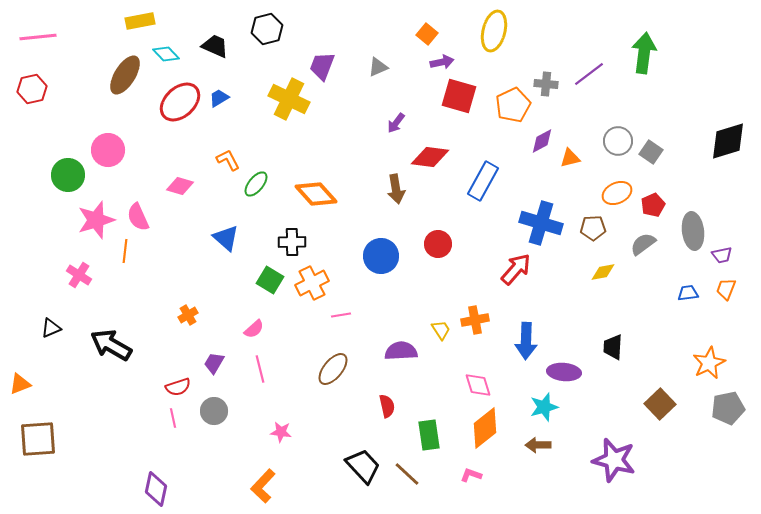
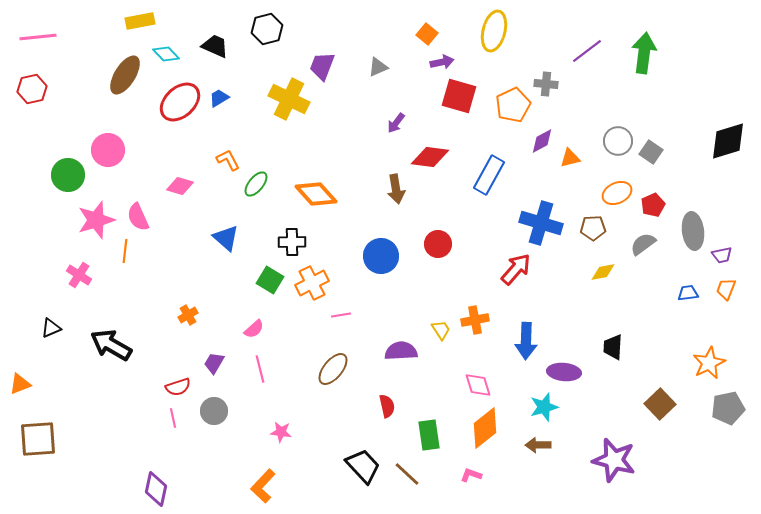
purple line at (589, 74): moved 2 px left, 23 px up
blue rectangle at (483, 181): moved 6 px right, 6 px up
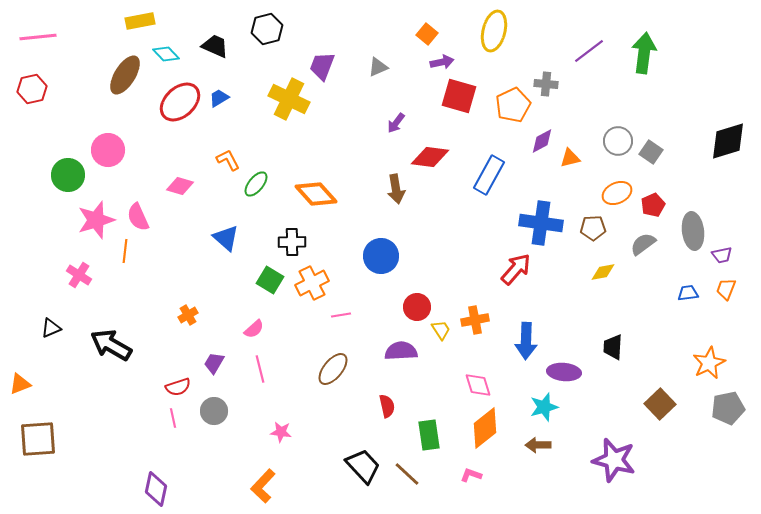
purple line at (587, 51): moved 2 px right
blue cross at (541, 223): rotated 9 degrees counterclockwise
red circle at (438, 244): moved 21 px left, 63 px down
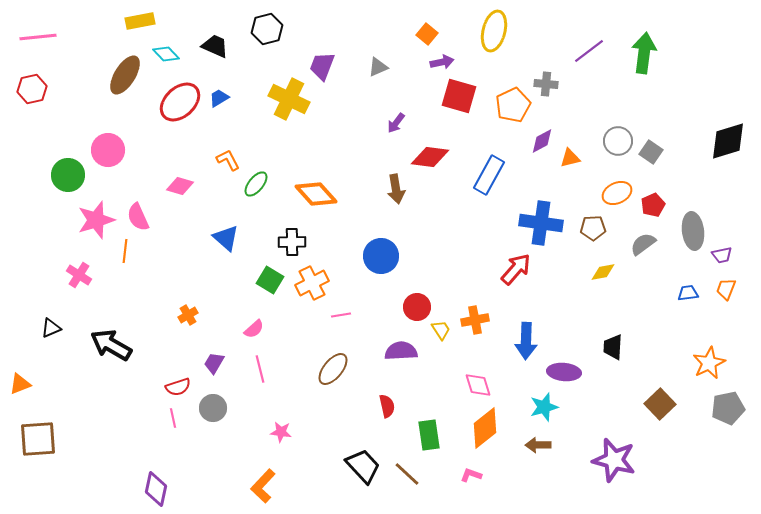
gray circle at (214, 411): moved 1 px left, 3 px up
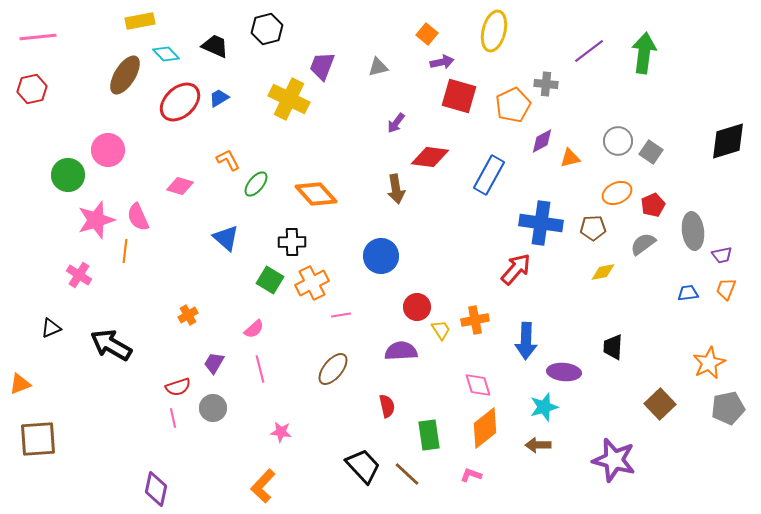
gray triangle at (378, 67): rotated 10 degrees clockwise
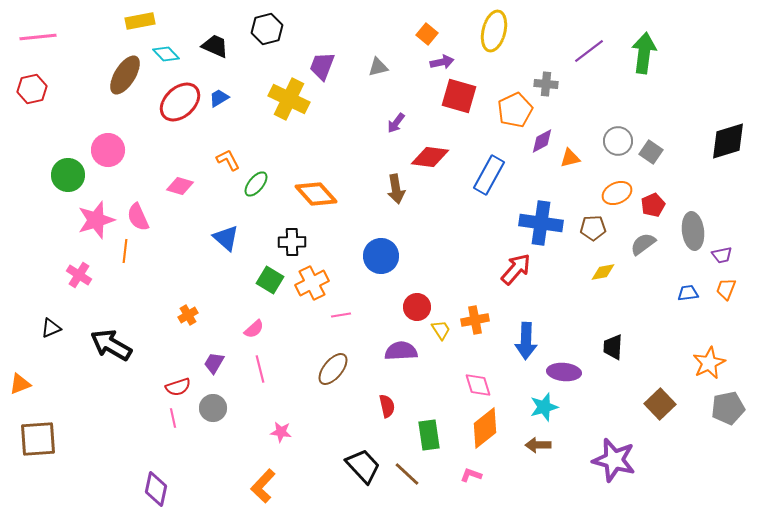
orange pentagon at (513, 105): moved 2 px right, 5 px down
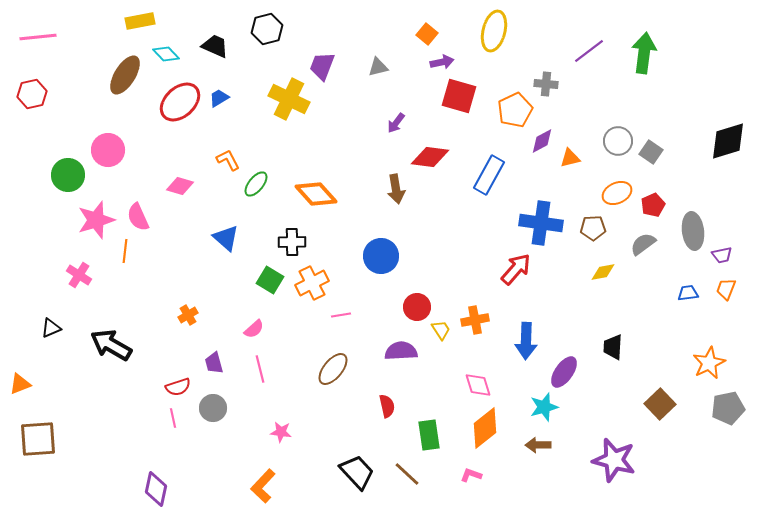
red hexagon at (32, 89): moved 5 px down
purple trapezoid at (214, 363): rotated 45 degrees counterclockwise
purple ellipse at (564, 372): rotated 60 degrees counterclockwise
black trapezoid at (363, 466): moved 6 px left, 6 px down
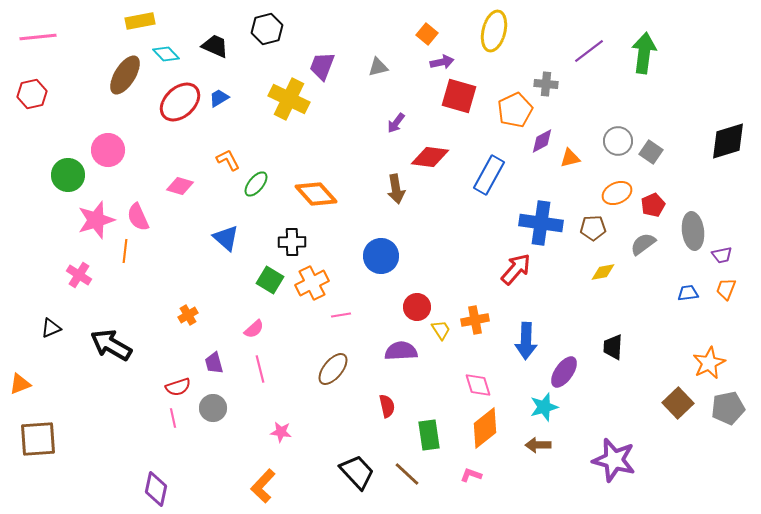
brown square at (660, 404): moved 18 px right, 1 px up
